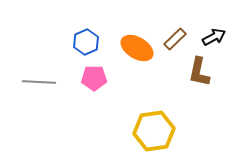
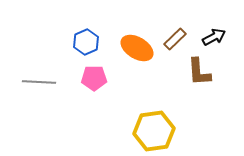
brown L-shape: rotated 16 degrees counterclockwise
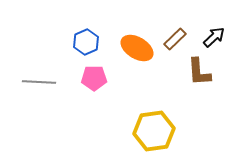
black arrow: rotated 15 degrees counterclockwise
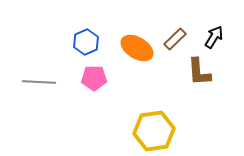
black arrow: rotated 15 degrees counterclockwise
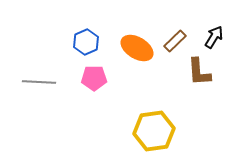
brown rectangle: moved 2 px down
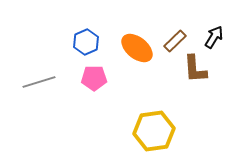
orange ellipse: rotated 8 degrees clockwise
brown L-shape: moved 4 px left, 3 px up
gray line: rotated 20 degrees counterclockwise
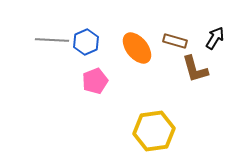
black arrow: moved 1 px right, 1 px down
brown rectangle: rotated 60 degrees clockwise
orange ellipse: rotated 12 degrees clockwise
brown L-shape: rotated 12 degrees counterclockwise
pink pentagon: moved 1 px right, 3 px down; rotated 20 degrees counterclockwise
gray line: moved 13 px right, 42 px up; rotated 20 degrees clockwise
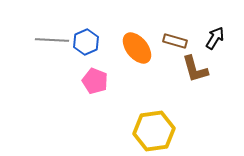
pink pentagon: rotated 30 degrees counterclockwise
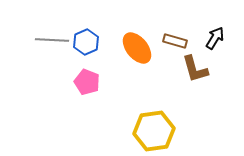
pink pentagon: moved 8 px left, 1 px down
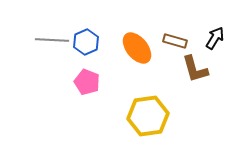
yellow hexagon: moved 6 px left, 15 px up
